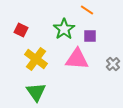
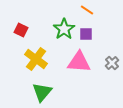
purple square: moved 4 px left, 2 px up
pink triangle: moved 2 px right, 3 px down
gray cross: moved 1 px left, 1 px up
green triangle: moved 6 px right; rotated 15 degrees clockwise
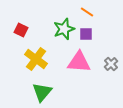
orange line: moved 2 px down
green star: rotated 15 degrees clockwise
gray cross: moved 1 px left, 1 px down
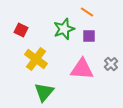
purple square: moved 3 px right, 2 px down
pink triangle: moved 3 px right, 7 px down
green triangle: moved 2 px right
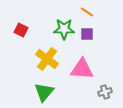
green star: rotated 20 degrees clockwise
purple square: moved 2 px left, 2 px up
yellow cross: moved 11 px right
gray cross: moved 6 px left, 28 px down; rotated 24 degrees clockwise
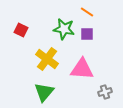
green star: rotated 10 degrees clockwise
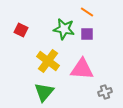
yellow cross: moved 1 px right, 2 px down
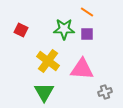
green star: rotated 10 degrees counterclockwise
green triangle: rotated 10 degrees counterclockwise
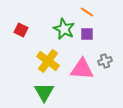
green star: rotated 25 degrees clockwise
gray cross: moved 31 px up
